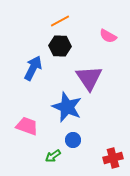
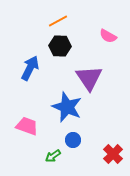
orange line: moved 2 px left
blue arrow: moved 3 px left
red cross: moved 4 px up; rotated 30 degrees counterclockwise
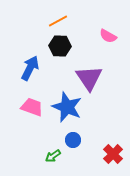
pink trapezoid: moved 5 px right, 19 px up
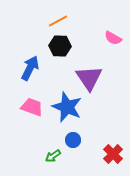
pink semicircle: moved 5 px right, 2 px down
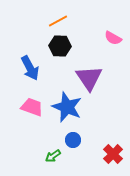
blue arrow: rotated 125 degrees clockwise
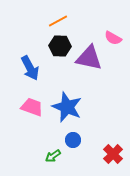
purple triangle: moved 20 px up; rotated 44 degrees counterclockwise
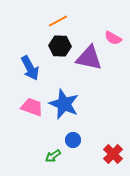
blue star: moved 3 px left, 3 px up
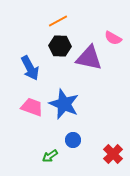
green arrow: moved 3 px left
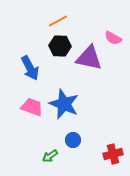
red cross: rotated 30 degrees clockwise
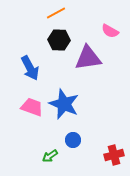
orange line: moved 2 px left, 8 px up
pink semicircle: moved 3 px left, 7 px up
black hexagon: moved 1 px left, 6 px up
purple triangle: moved 1 px left; rotated 20 degrees counterclockwise
red cross: moved 1 px right, 1 px down
